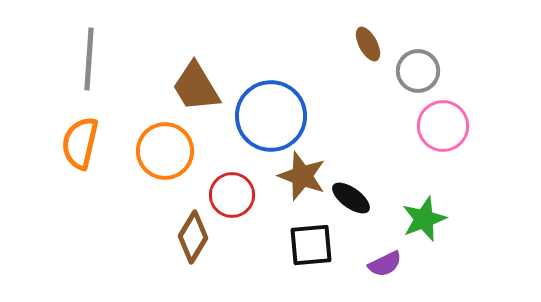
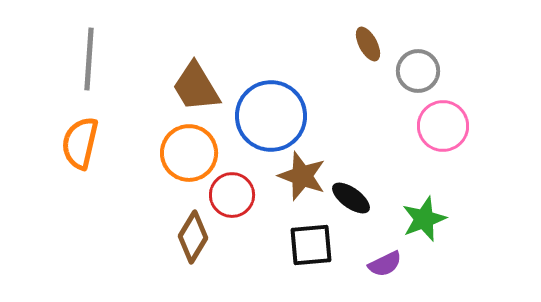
orange circle: moved 24 px right, 2 px down
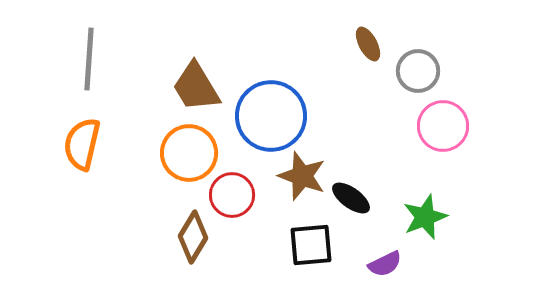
orange semicircle: moved 2 px right, 1 px down
green star: moved 1 px right, 2 px up
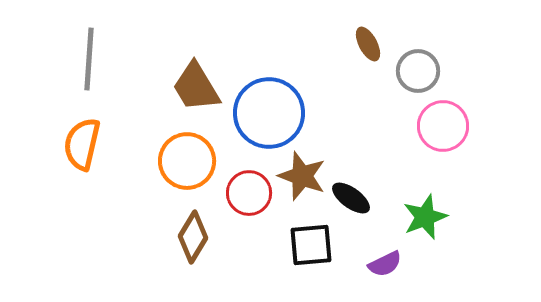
blue circle: moved 2 px left, 3 px up
orange circle: moved 2 px left, 8 px down
red circle: moved 17 px right, 2 px up
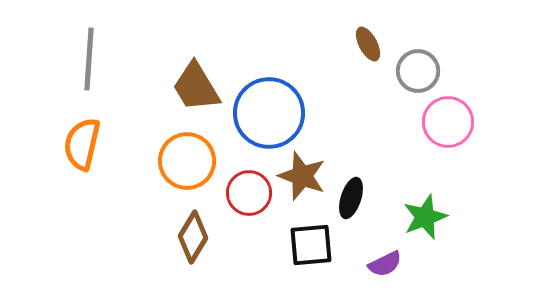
pink circle: moved 5 px right, 4 px up
black ellipse: rotated 72 degrees clockwise
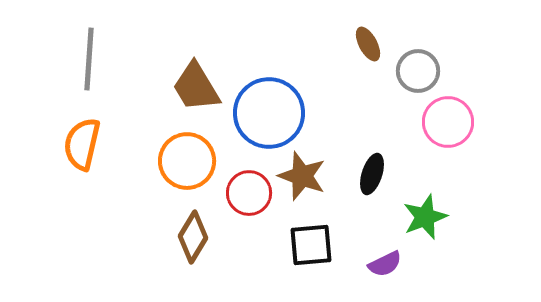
black ellipse: moved 21 px right, 24 px up
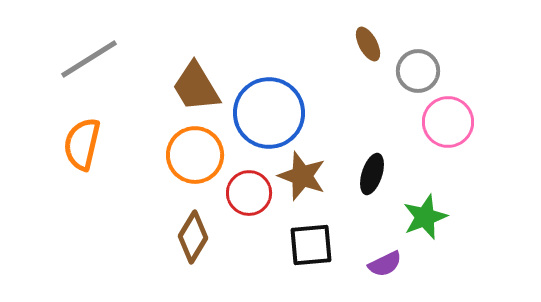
gray line: rotated 54 degrees clockwise
orange circle: moved 8 px right, 6 px up
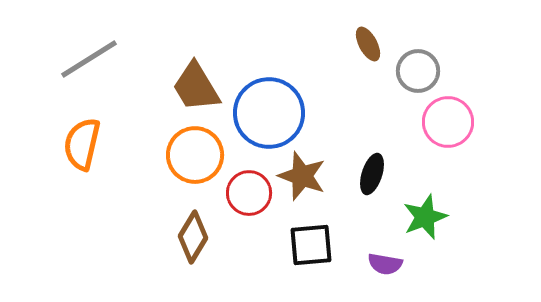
purple semicircle: rotated 36 degrees clockwise
